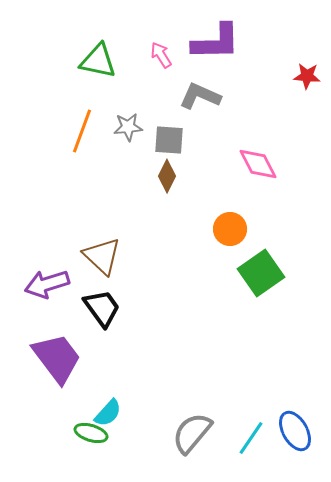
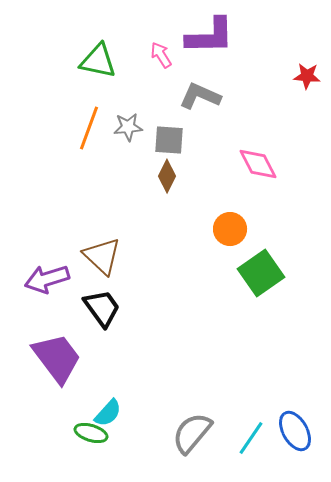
purple L-shape: moved 6 px left, 6 px up
orange line: moved 7 px right, 3 px up
purple arrow: moved 5 px up
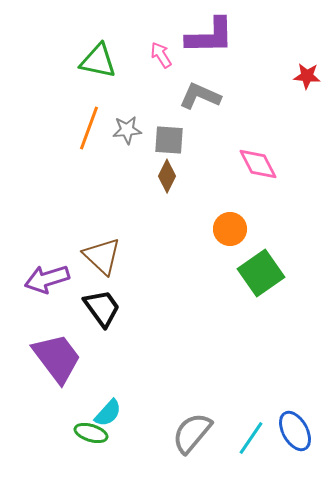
gray star: moved 1 px left, 3 px down
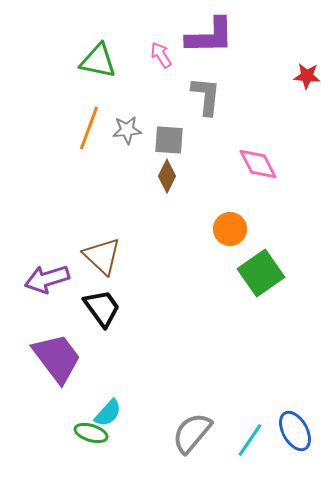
gray L-shape: moved 6 px right; rotated 72 degrees clockwise
cyan line: moved 1 px left, 2 px down
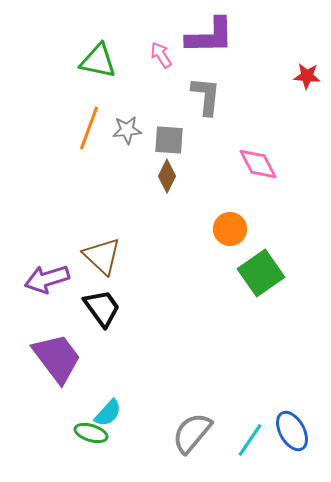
blue ellipse: moved 3 px left
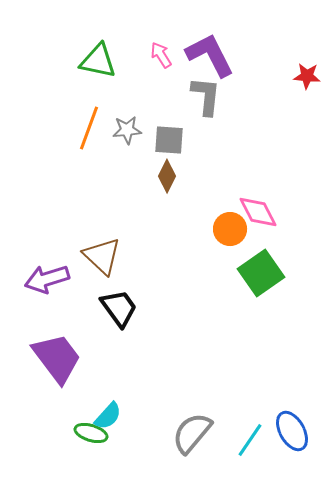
purple L-shape: moved 19 px down; rotated 116 degrees counterclockwise
pink diamond: moved 48 px down
black trapezoid: moved 17 px right
cyan semicircle: moved 3 px down
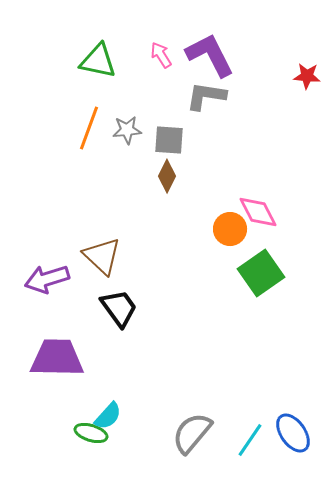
gray L-shape: rotated 87 degrees counterclockwise
purple trapezoid: rotated 52 degrees counterclockwise
blue ellipse: moved 1 px right, 2 px down; rotated 6 degrees counterclockwise
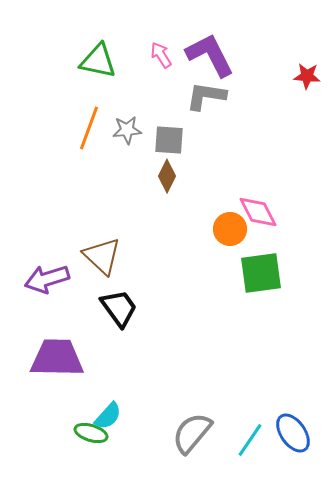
green square: rotated 27 degrees clockwise
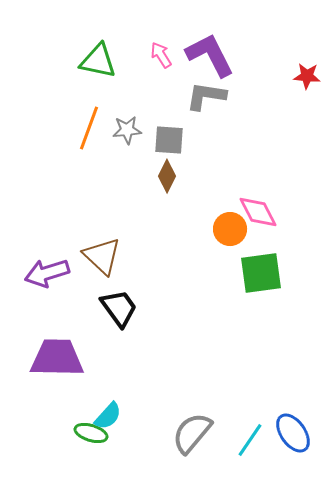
purple arrow: moved 6 px up
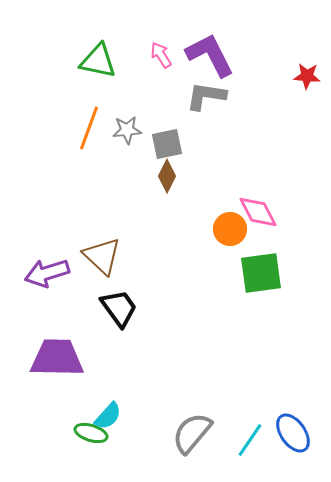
gray square: moved 2 px left, 4 px down; rotated 16 degrees counterclockwise
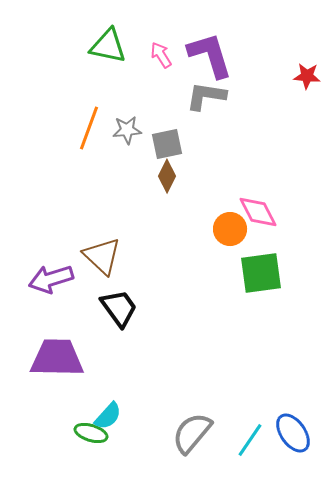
purple L-shape: rotated 10 degrees clockwise
green triangle: moved 10 px right, 15 px up
purple arrow: moved 4 px right, 6 px down
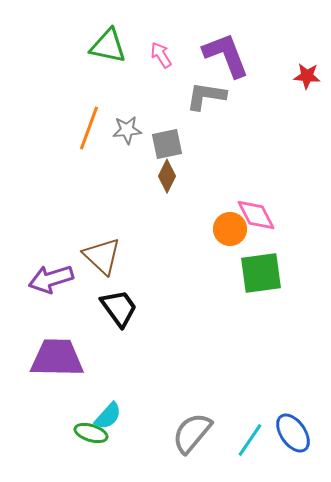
purple L-shape: moved 16 px right; rotated 4 degrees counterclockwise
pink diamond: moved 2 px left, 3 px down
